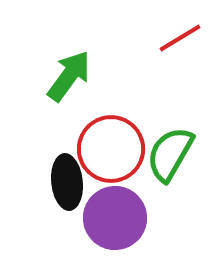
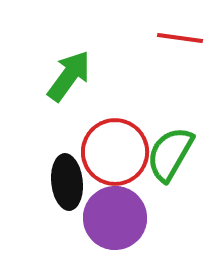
red line: rotated 39 degrees clockwise
red circle: moved 4 px right, 3 px down
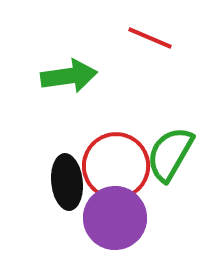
red line: moved 30 px left; rotated 15 degrees clockwise
green arrow: rotated 46 degrees clockwise
red circle: moved 1 px right, 14 px down
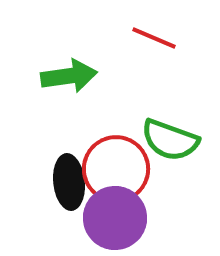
red line: moved 4 px right
green semicircle: moved 14 px up; rotated 100 degrees counterclockwise
red circle: moved 3 px down
black ellipse: moved 2 px right
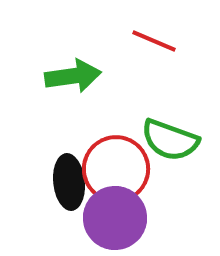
red line: moved 3 px down
green arrow: moved 4 px right
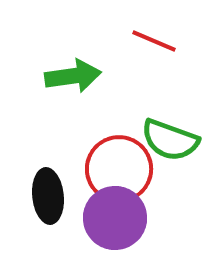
red circle: moved 3 px right
black ellipse: moved 21 px left, 14 px down
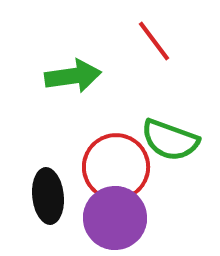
red line: rotated 30 degrees clockwise
red circle: moved 3 px left, 2 px up
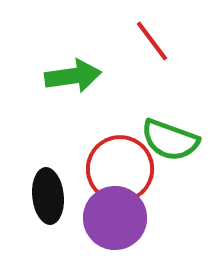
red line: moved 2 px left
red circle: moved 4 px right, 2 px down
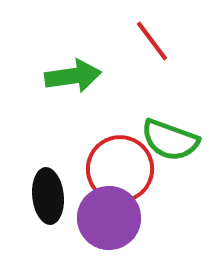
purple circle: moved 6 px left
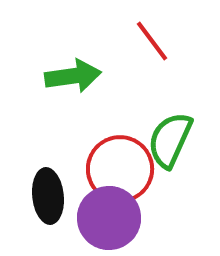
green semicircle: rotated 94 degrees clockwise
